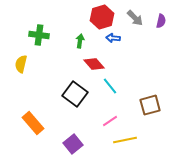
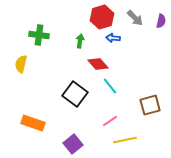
red diamond: moved 4 px right
orange rectangle: rotated 30 degrees counterclockwise
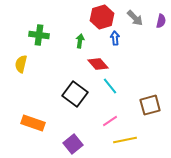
blue arrow: moved 2 px right; rotated 80 degrees clockwise
